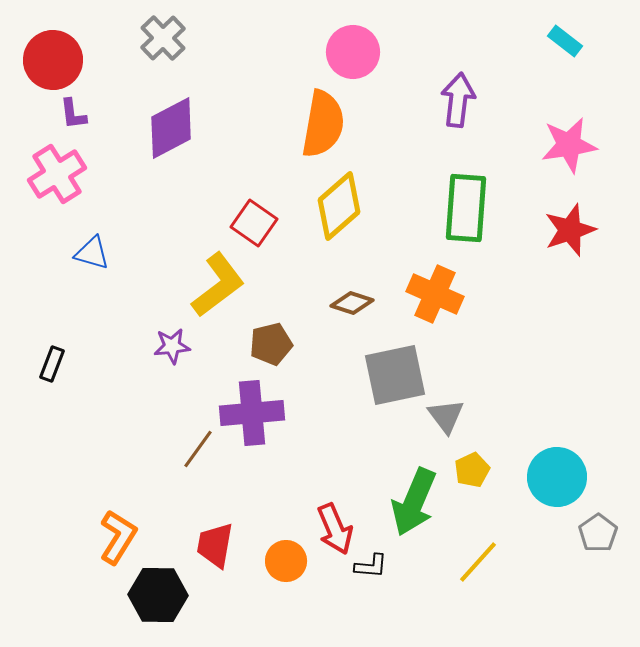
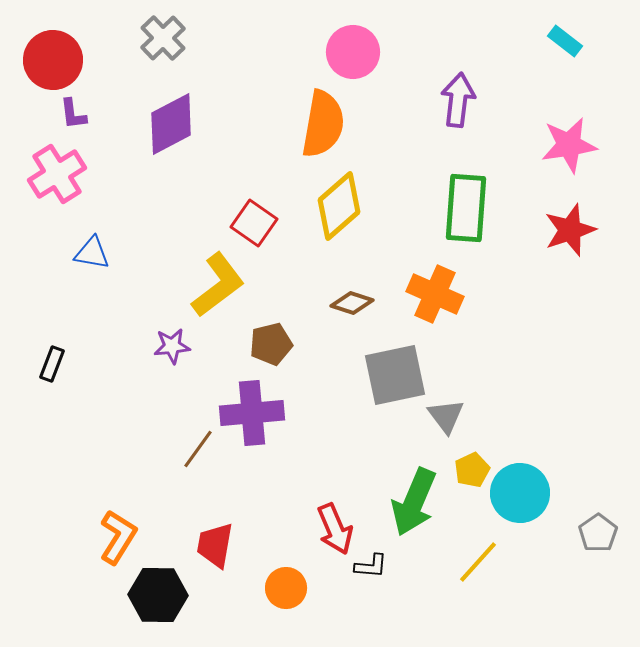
purple diamond: moved 4 px up
blue triangle: rotated 6 degrees counterclockwise
cyan circle: moved 37 px left, 16 px down
orange circle: moved 27 px down
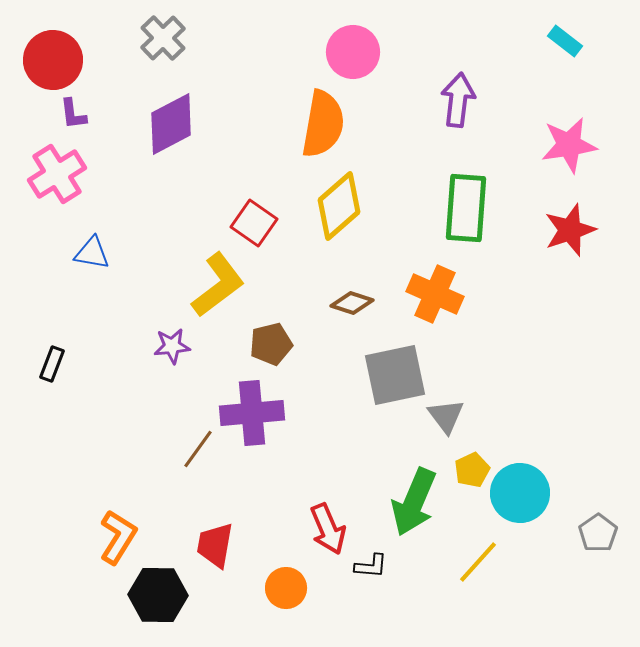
red arrow: moved 7 px left
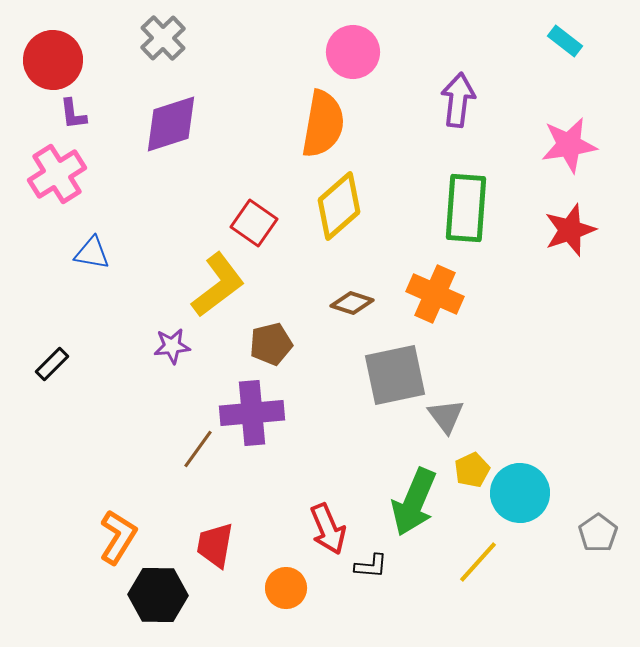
purple diamond: rotated 10 degrees clockwise
black rectangle: rotated 24 degrees clockwise
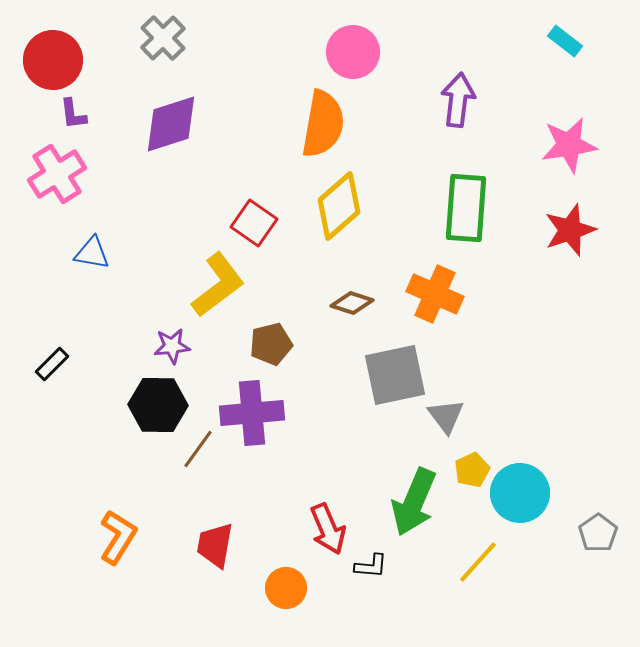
black hexagon: moved 190 px up
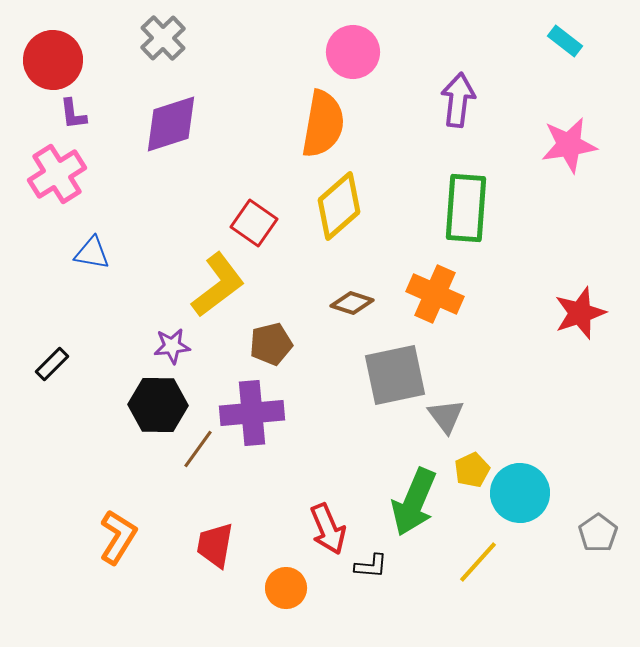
red star: moved 10 px right, 83 px down
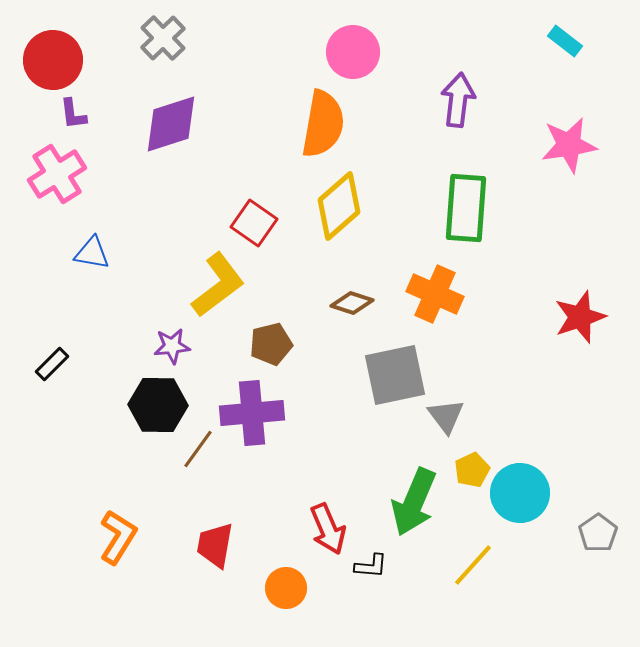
red star: moved 4 px down
yellow line: moved 5 px left, 3 px down
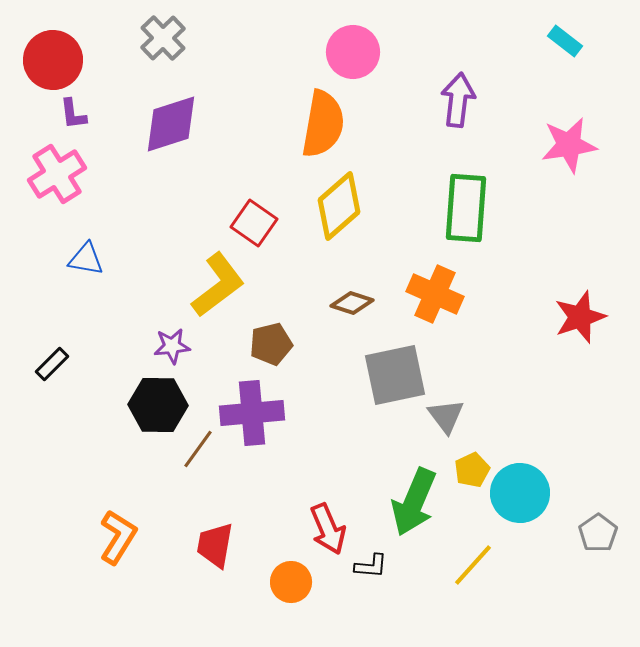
blue triangle: moved 6 px left, 6 px down
orange circle: moved 5 px right, 6 px up
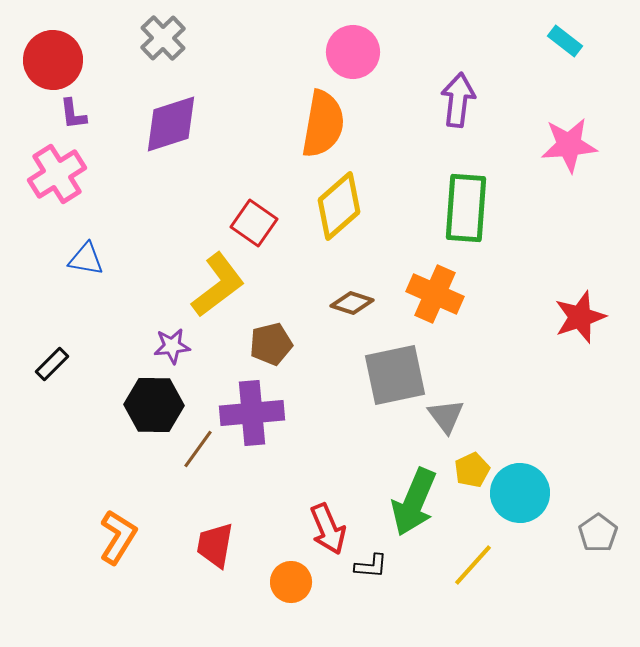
pink star: rotated 4 degrees clockwise
black hexagon: moved 4 px left
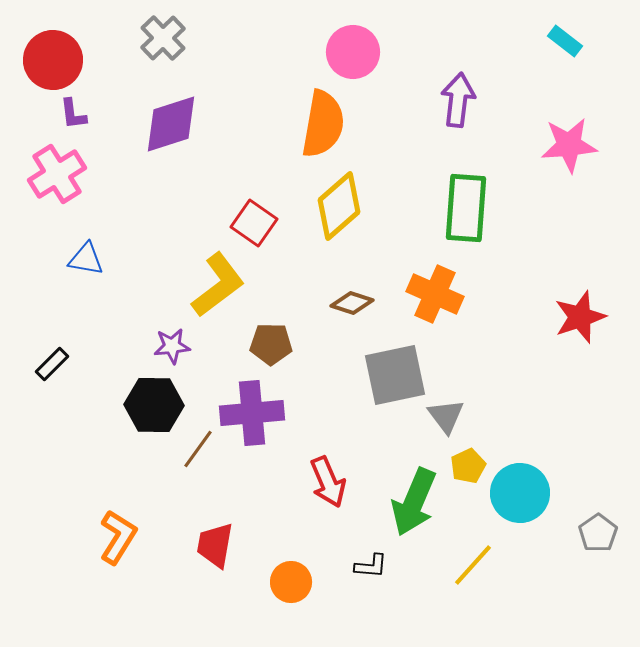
brown pentagon: rotated 15 degrees clockwise
yellow pentagon: moved 4 px left, 4 px up
red arrow: moved 47 px up
